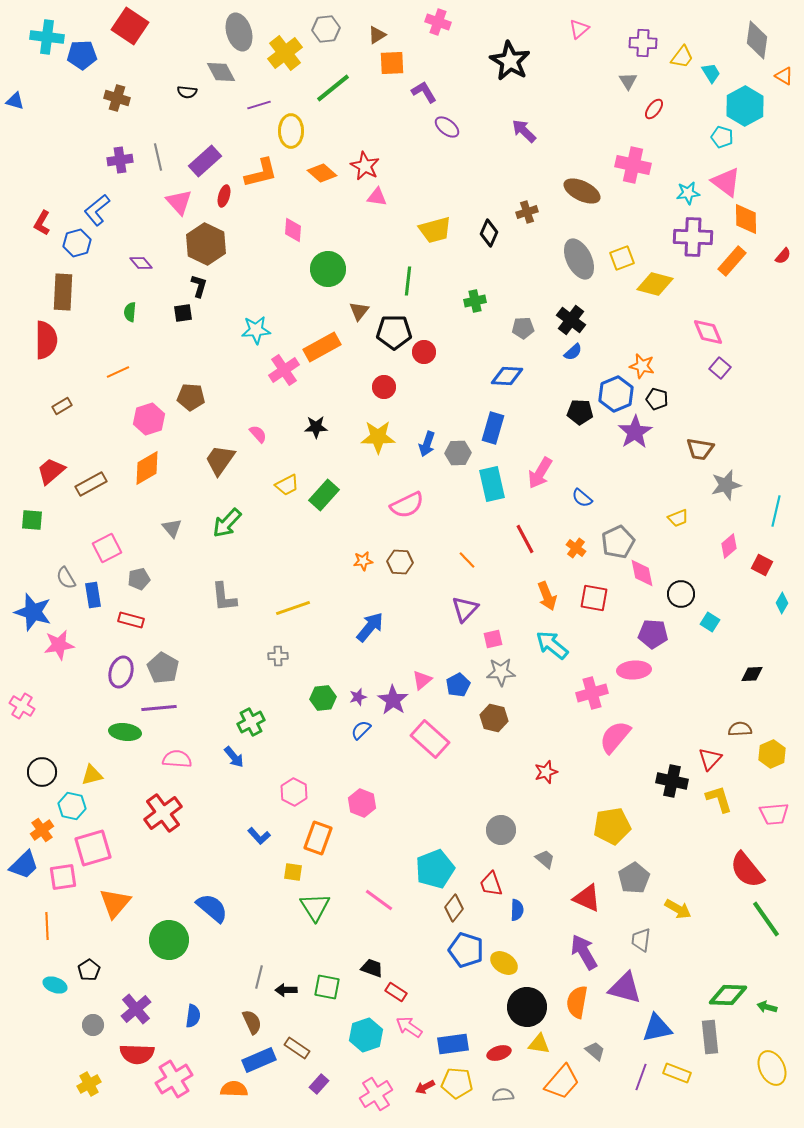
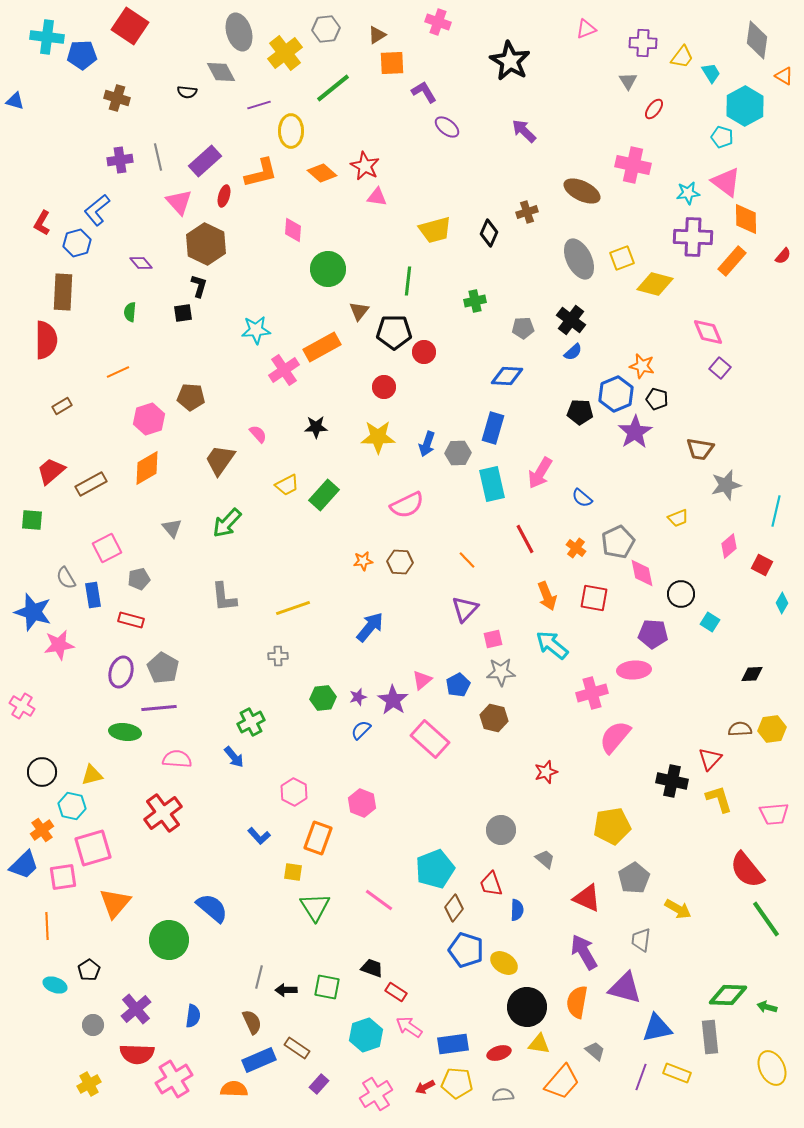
pink triangle at (579, 29): moved 7 px right; rotated 20 degrees clockwise
yellow hexagon at (772, 754): moved 25 px up; rotated 16 degrees clockwise
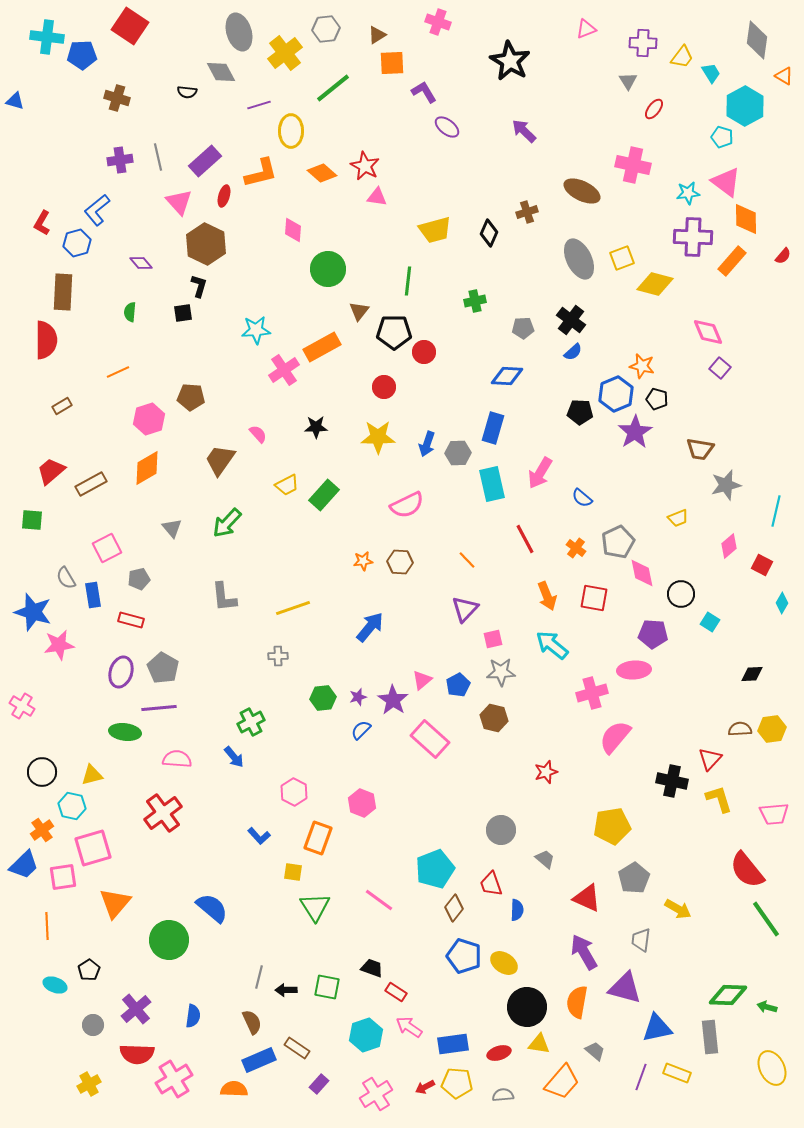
blue pentagon at (466, 950): moved 2 px left, 6 px down
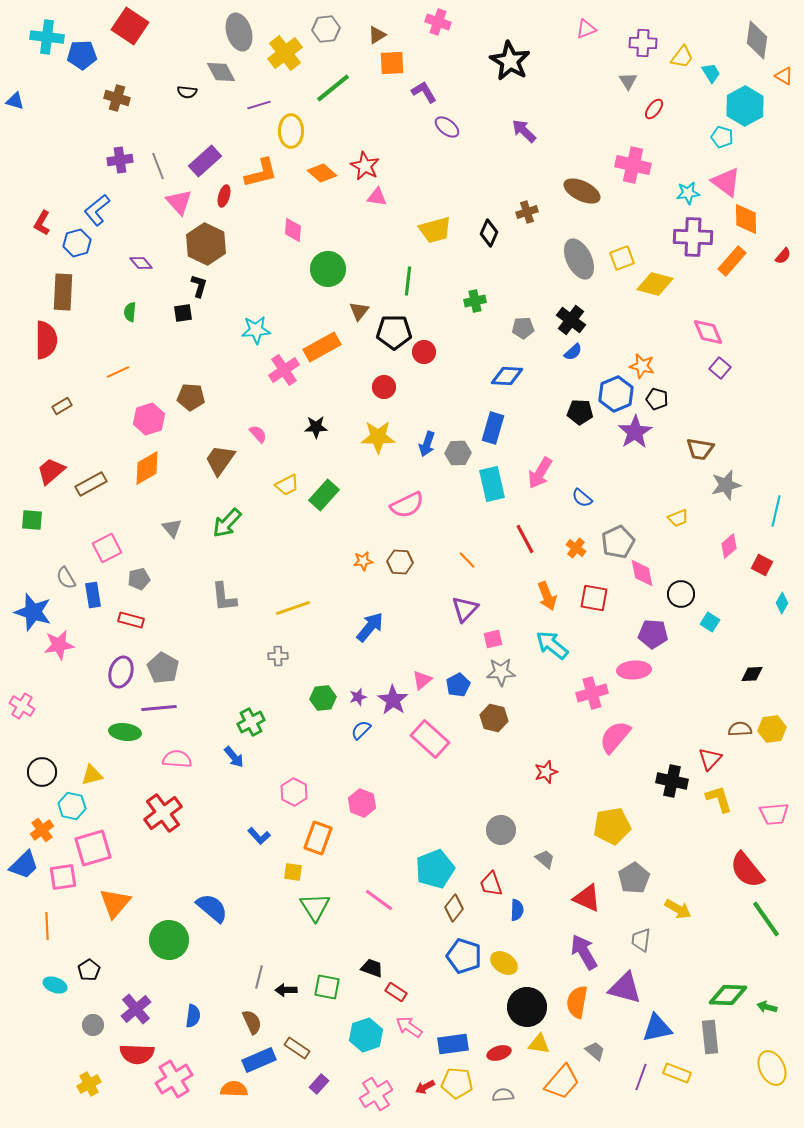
gray line at (158, 157): moved 9 px down; rotated 8 degrees counterclockwise
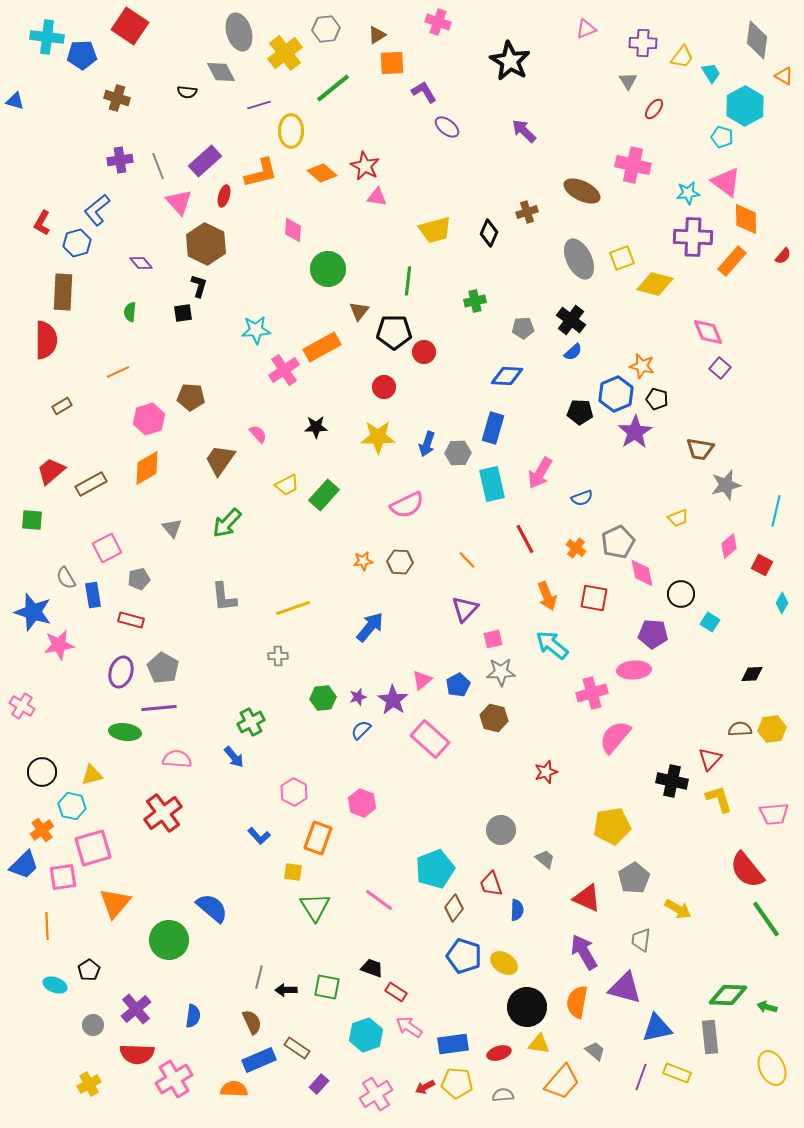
blue semicircle at (582, 498): rotated 60 degrees counterclockwise
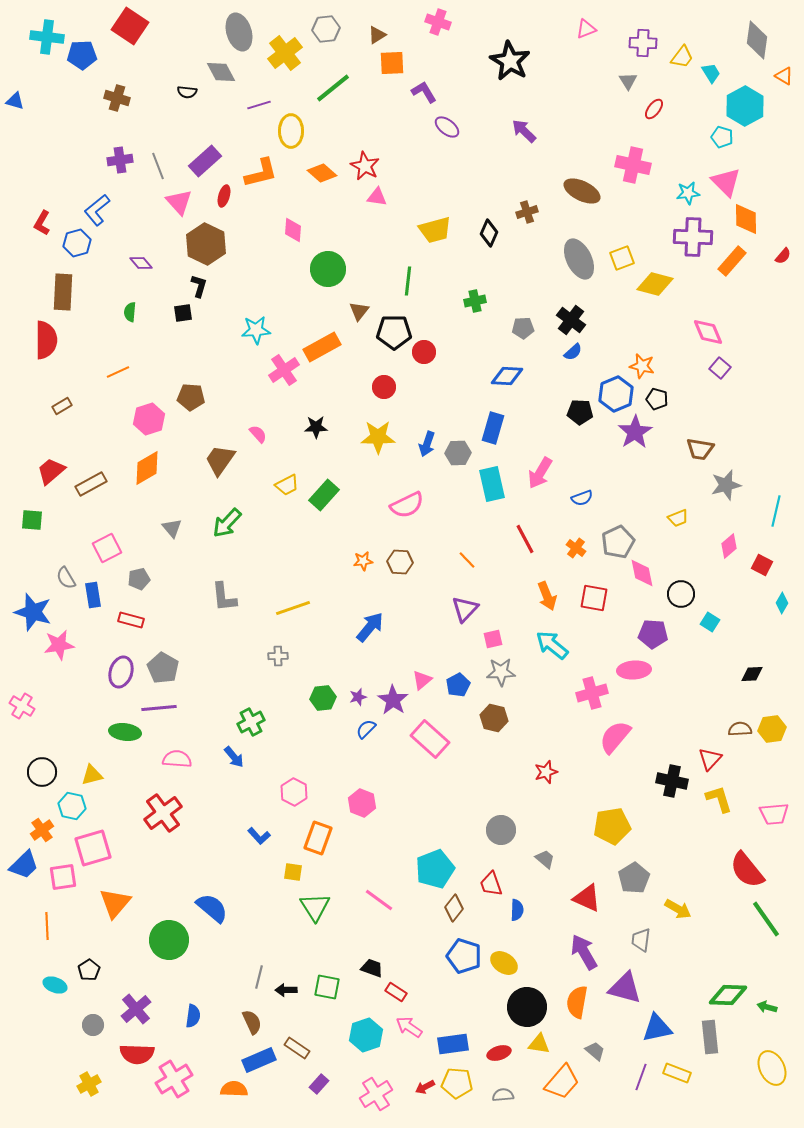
pink triangle at (726, 182): rotated 8 degrees clockwise
blue semicircle at (361, 730): moved 5 px right, 1 px up
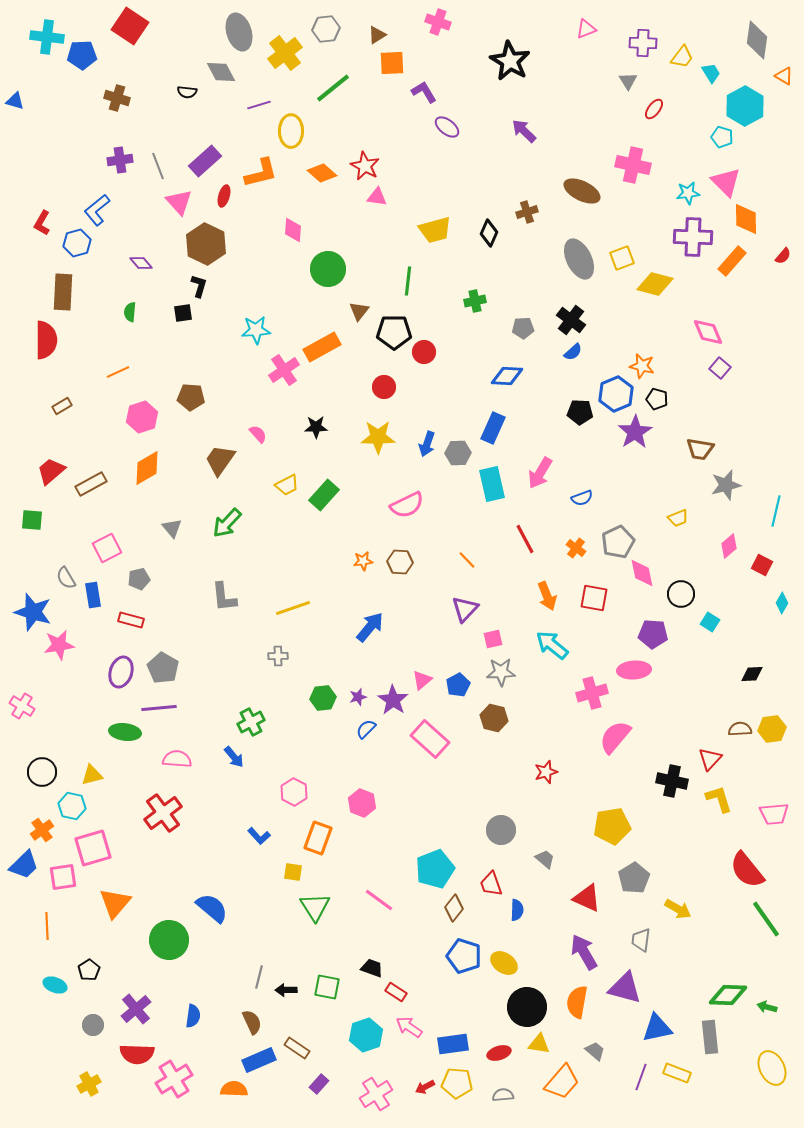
pink hexagon at (149, 419): moved 7 px left, 2 px up
blue rectangle at (493, 428): rotated 8 degrees clockwise
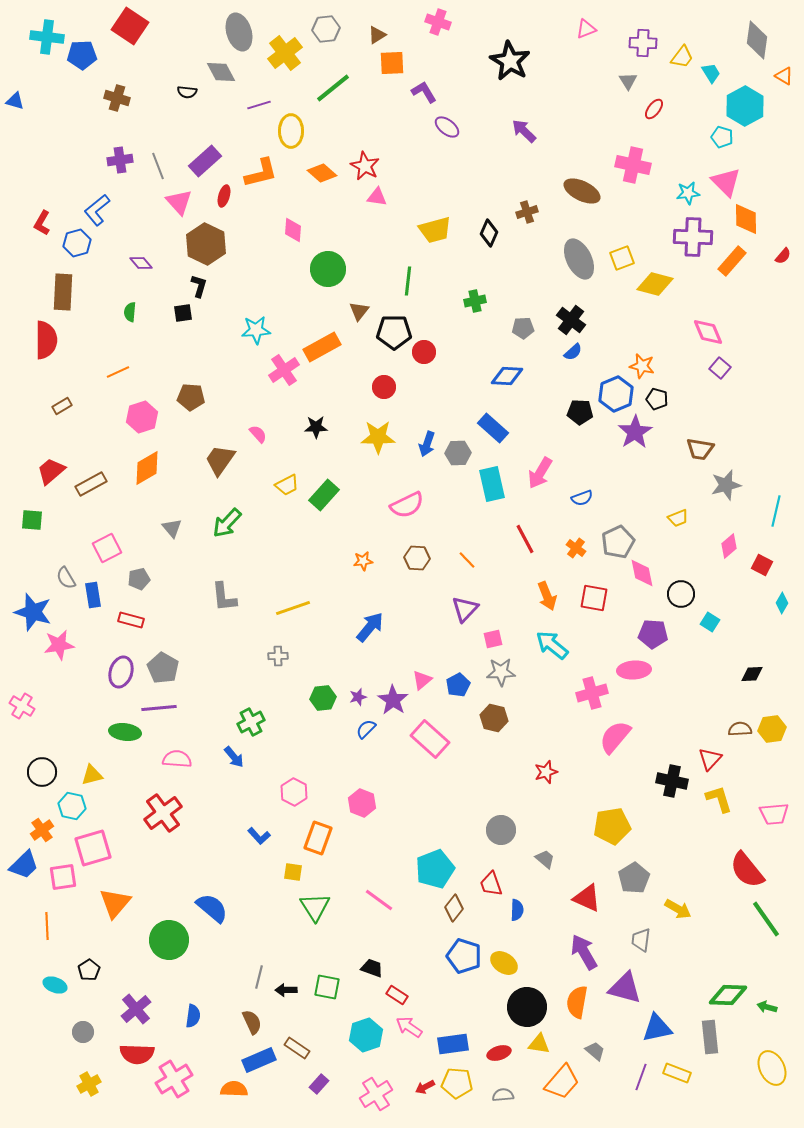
blue rectangle at (493, 428): rotated 72 degrees counterclockwise
brown hexagon at (400, 562): moved 17 px right, 4 px up
red rectangle at (396, 992): moved 1 px right, 3 px down
gray circle at (93, 1025): moved 10 px left, 7 px down
